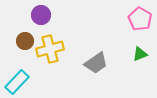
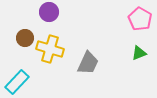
purple circle: moved 8 px right, 3 px up
brown circle: moved 3 px up
yellow cross: rotated 32 degrees clockwise
green triangle: moved 1 px left, 1 px up
gray trapezoid: moved 8 px left; rotated 30 degrees counterclockwise
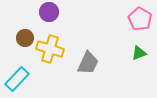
cyan rectangle: moved 3 px up
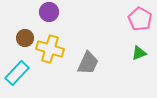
cyan rectangle: moved 6 px up
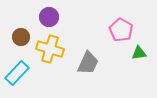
purple circle: moved 5 px down
pink pentagon: moved 19 px left, 11 px down
brown circle: moved 4 px left, 1 px up
green triangle: rotated 14 degrees clockwise
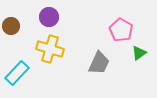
brown circle: moved 10 px left, 11 px up
green triangle: rotated 28 degrees counterclockwise
gray trapezoid: moved 11 px right
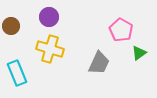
cyan rectangle: rotated 65 degrees counterclockwise
